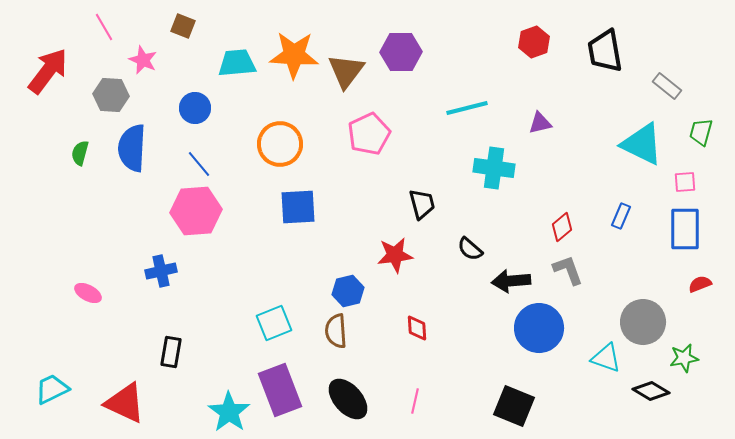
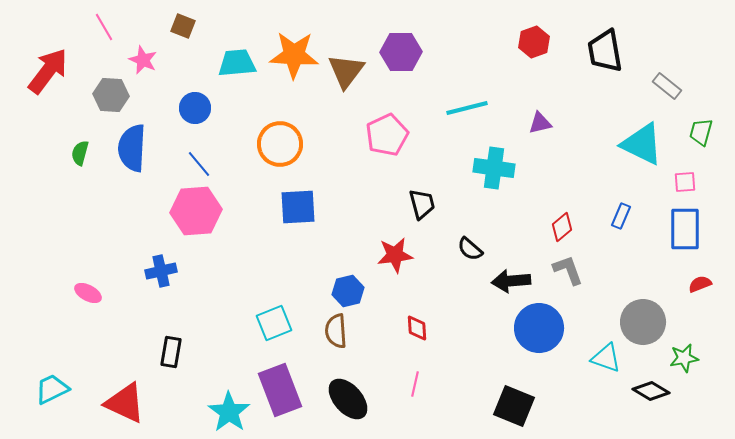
pink pentagon at (369, 134): moved 18 px right, 1 px down
pink line at (415, 401): moved 17 px up
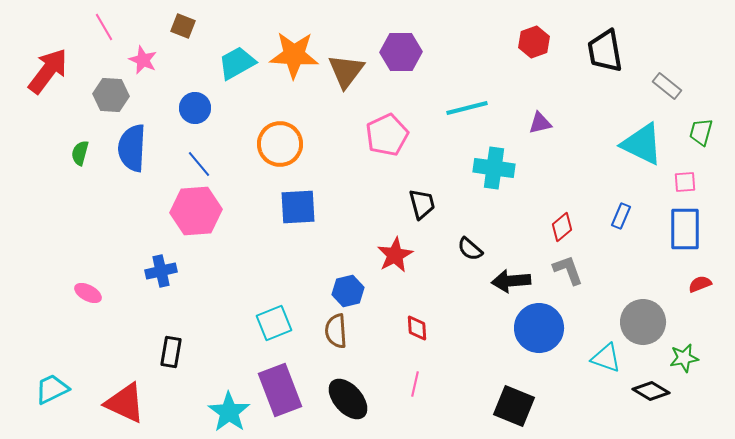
cyan trapezoid at (237, 63): rotated 24 degrees counterclockwise
red star at (395, 255): rotated 21 degrees counterclockwise
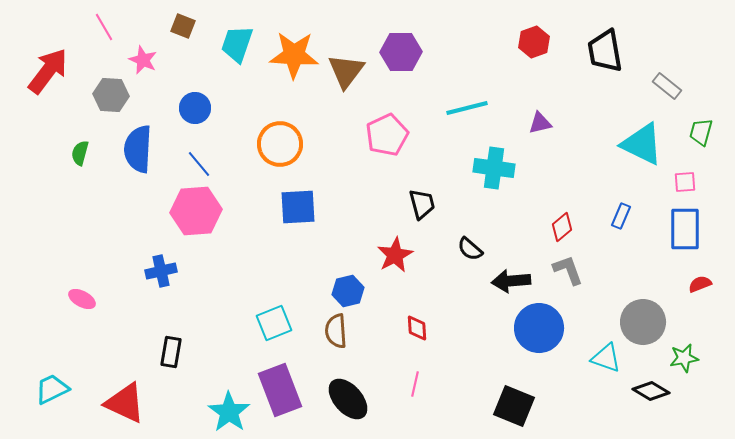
cyan trapezoid at (237, 63): moved 19 px up; rotated 42 degrees counterclockwise
blue semicircle at (132, 148): moved 6 px right, 1 px down
pink ellipse at (88, 293): moved 6 px left, 6 px down
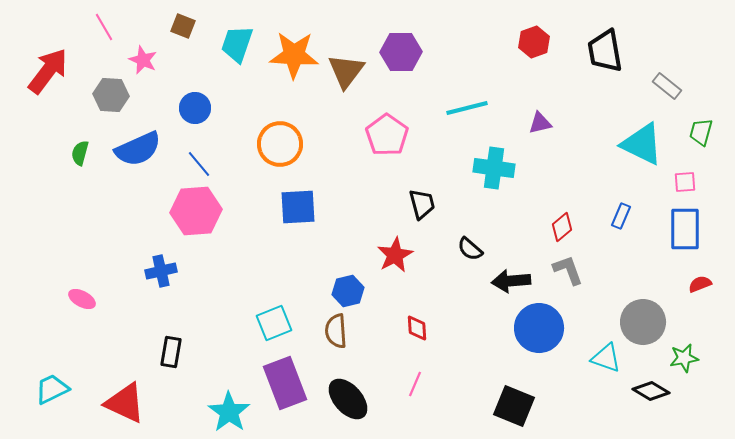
pink pentagon at (387, 135): rotated 12 degrees counterclockwise
blue semicircle at (138, 149): rotated 117 degrees counterclockwise
pink line at (415, 384): rotated 10 degrees clockwise
purple rectangle at (280, 390): moved 5 px right, 7 px up
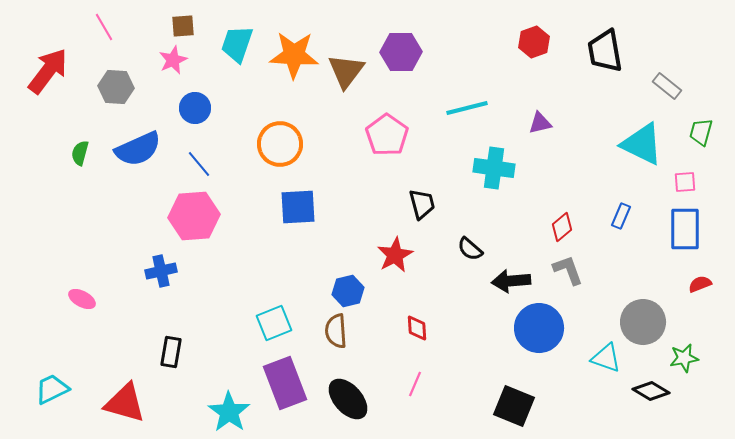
brown square at (183, 26): rotated 25 degrees counterclockwise
pink star at (143, 60): moved 30 px right; rotated 24 degrees clockwise
gray hexagon at (111, 95): moved 5 px right, 8 px up
pink hexagon at (196, 211): moved 2 px left, 5 px down
red triangle at (125, 403): rotated 9 degrees counterclockwise
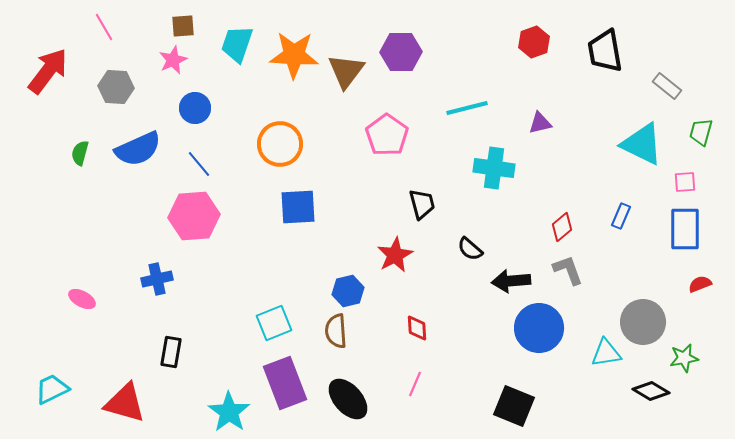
blue cross at (161, 271): moved 4 px left, 8 px down
cyan triangle at (606, 358): moved 5 px up; rotated 28 degrees counterclockwise
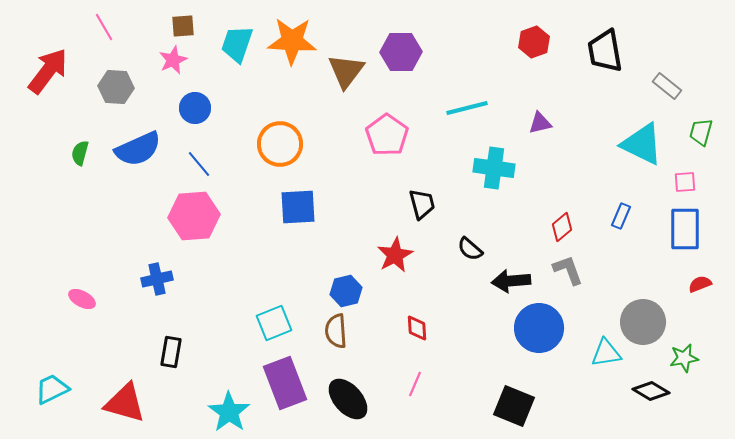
orange star at (294, 55): moved 2 px left, 14 px up
blue hexagon at (348, 291): moved 2 px left
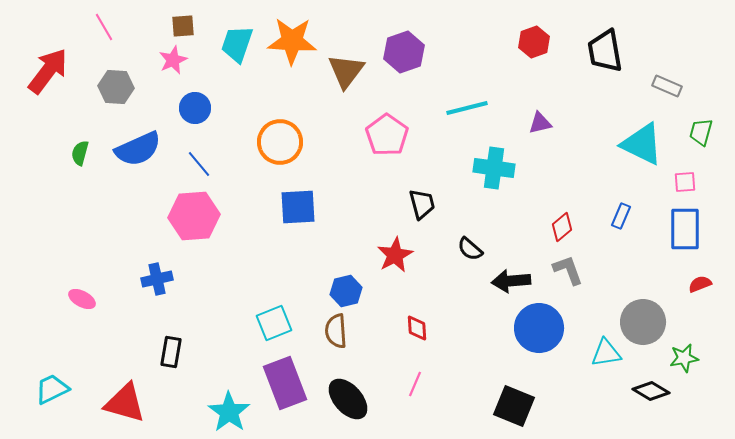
purple hexagon at (401, 52): moved 3 px right; rotated 18 degrees counterclockwise
gray rectangle at (667, 86): rotated 16 degrees counterclockwise
orange circle at (280, 144): moved 2 px up
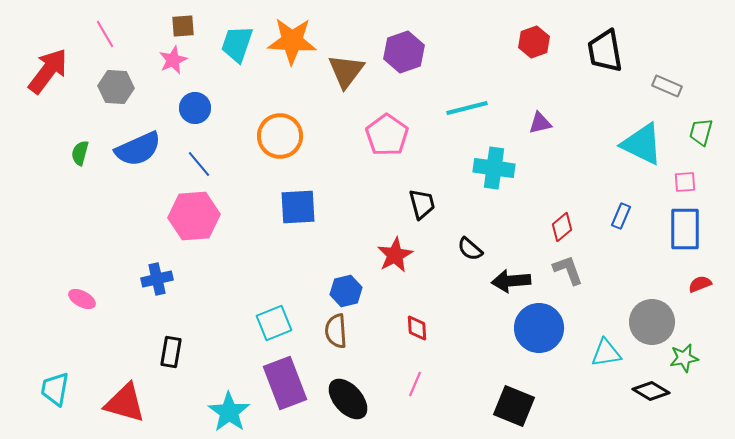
pink line at (104, 27): moved 1 px right, 7 px down
orange circle at (280, 142): moved 6 px up
gray circle at (643, 322): moved 9 px right
cyan trapezoid at (52, 389): moved 3 px right; rotated 54 degrees counterclockwise
